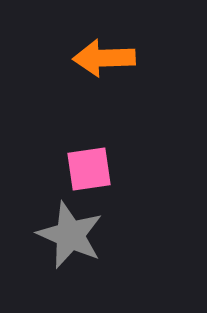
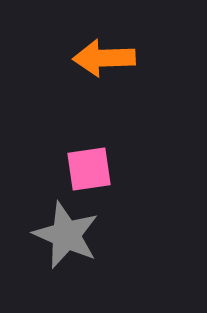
gray star: moved 4 px left
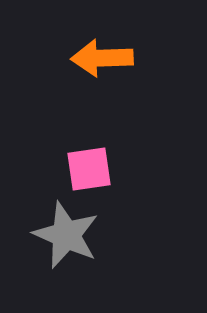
orange arrow: moved 2 px left
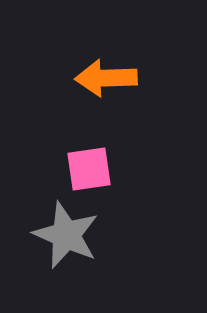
orange arrow: moved 4 px right, 20 px down
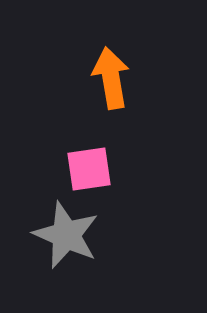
orange arrow: moved 5 px right; rotated 82 degrees clockwise
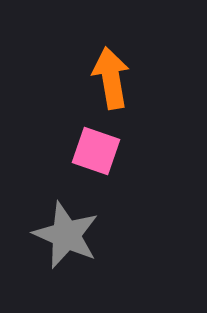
pink square: moved 7 px right, 18 px up; rotated 27 degrees clockwise
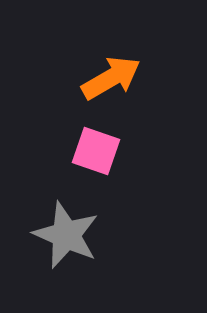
orange arrow: rotated 70 degrees clockwise
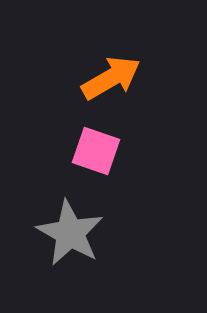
gray star: moved 4 px right, 2 px up; rotated 6 degrees clockwise
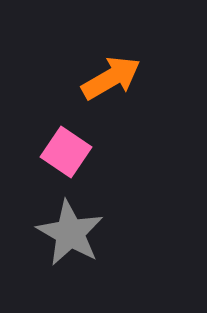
pink square: moved 30 px left, 1 px down; rotated 15 degrees clockwise
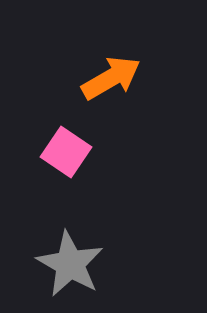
gray star: moved 31 px down
